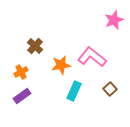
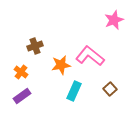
brown cross: rotated 28 degrees clockwise
pink L-shape: moved 2 px left, 1 px up
orange cross: rotated 24 degrees counterclockwise
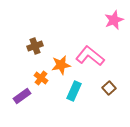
orange cross: moved 20 px right, 6 px down
brown square: moved 1 px left, 1 px up
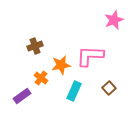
pink L-shape: rotated 36 degrees counterclockwise
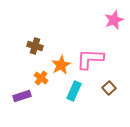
brown cross: rotated 35 degrees clockwise
pink L-shape: moved 3 px down
orange star: rotated 18 degrees counterclockwise
purple rectangle: rotated 18 degrees clockwise
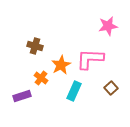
pink star: moved 6 px left, 6 px down; rotated 12 degrees clockwise
brown square: moved 2 px right
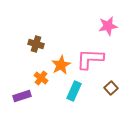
brown cross: moved 1 px right, 2 px up
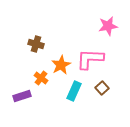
brown square: moved 9 px left
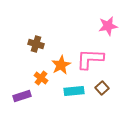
cyan rectangle: rotated 60 degrees clockwise
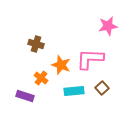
orange star: rotated 24 degrees counterclockwise
purple rectangle: moved 3 px right; rotated 36 degrees clockwise
